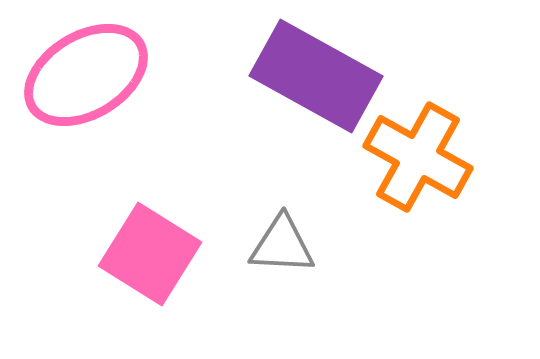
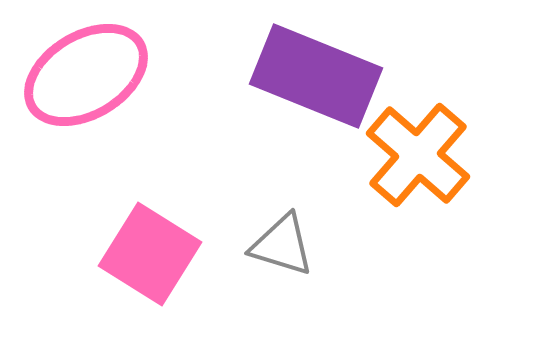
purple rectangle: rotated 7 degrees counterclockwise
orange cross: moved 2 px up; rotated 12 degrees clockwise
gray triangle: rotated 14 degrees clockwise
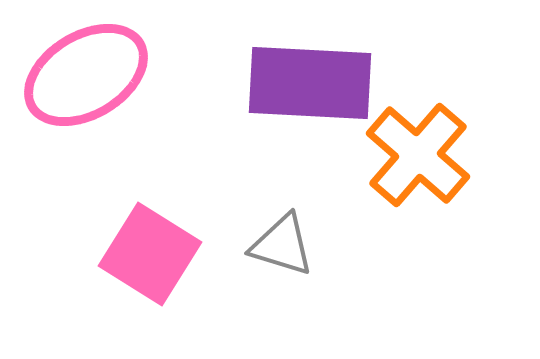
purple rectangle: moved 6 px left, 7 px down; rotated 19 degrees counterclockwise
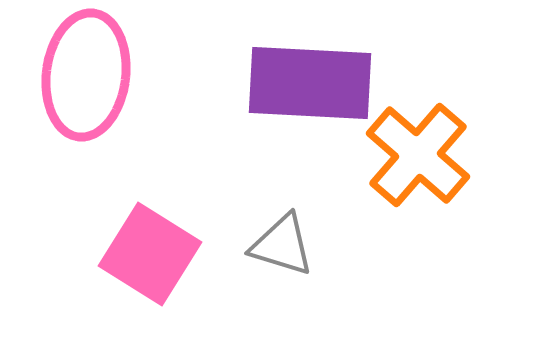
pink ellipse: rotated 52 degrees counterclockwise
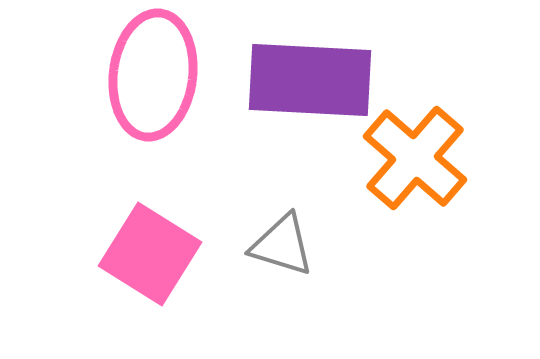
pink ellipse: moved 67 px right
purple rectangle: moved 3 px up
orange cross: moved 3 px left, 3 px down
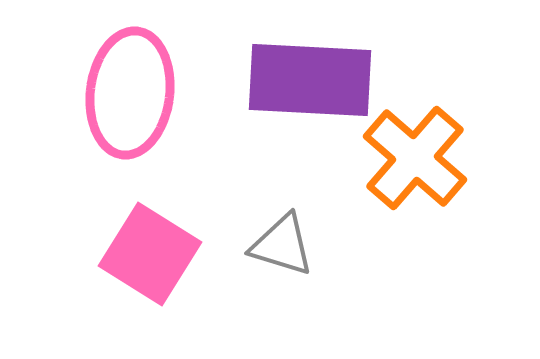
pink ellipse: moved 23 px left, 18 px down
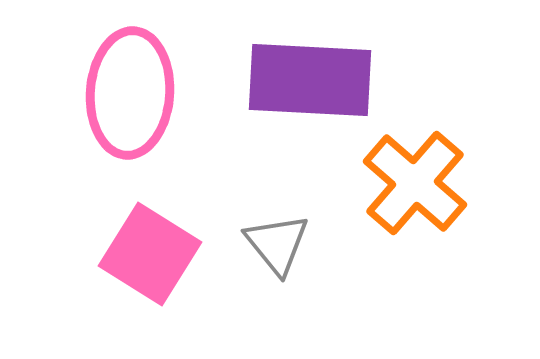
pink ellipse: rotated 3 degrees counterclockwise
orange cross: moved 25 px down
gray triangle: moved 5 px left, 1 px up; rotated 34 degrees clockwise
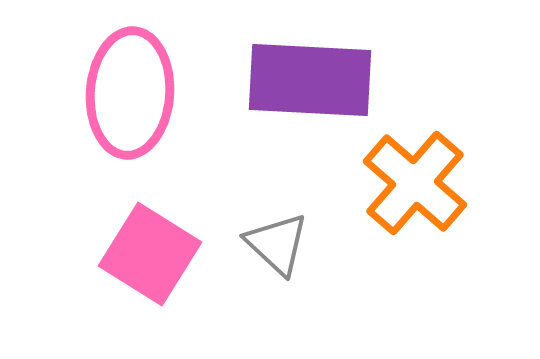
gray triangle: rotated 8 degrees counterclockwise
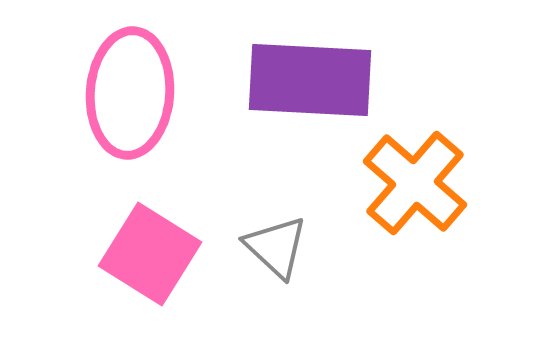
gray triangle: moved 1 px left, 3 px down
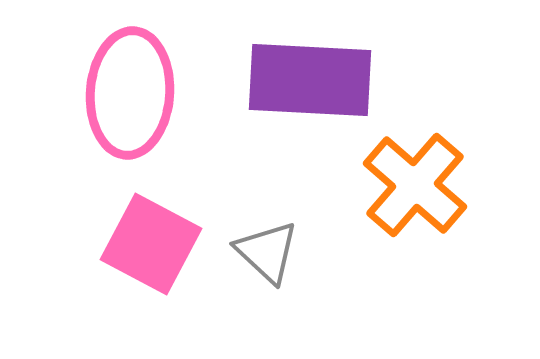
orange cross: moved 2 px down
gray triangle: moved 9 px left, 5 px down
pink square: moved 1 px right, 10 px up; rotated 4 degrees counterclockwise
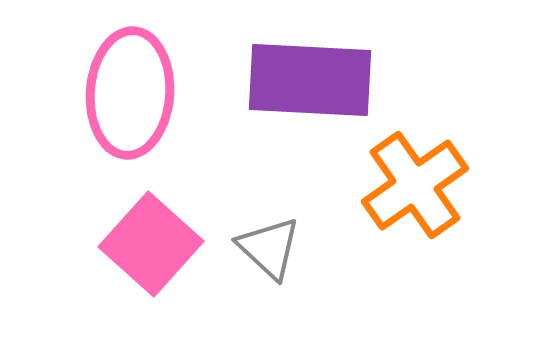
orange cross: rotated 14 degrees clockwise
pink square: rotated 14 degrees clockwise
gray triangle: moved 2 px right, 4 px up
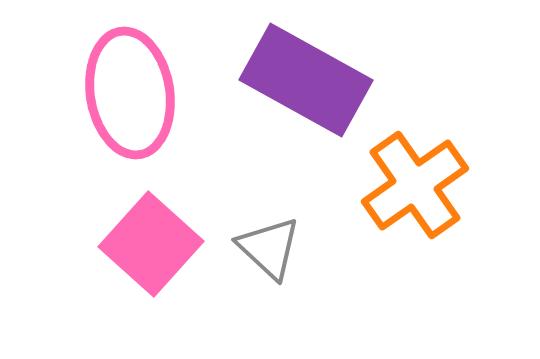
purple rectangle: moved 4 px left; rotated 26 degrees clockwise
pink ellipse: rotated 13 degrees counterclockwise
